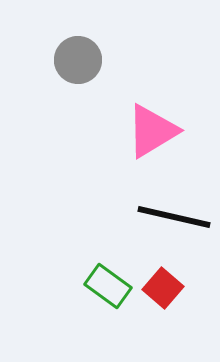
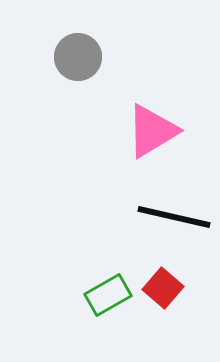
gray circle: moved 3 px up
green rectangle: moved 9 px down; rotated 66 degrees counterclockwise
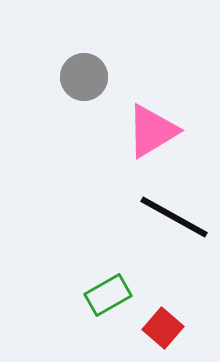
gray circle: moved 6 px right, 20 px down
black line: rotated 16 degrees clockwise
red square: moved 40 px down
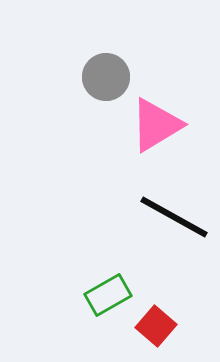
gray circle: moved 22 px right
pink triangle: moved 4 px right, 6 px up
red square: moved 7 px left, 2 px up
